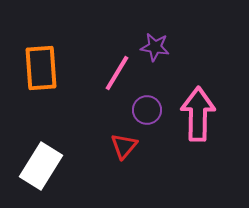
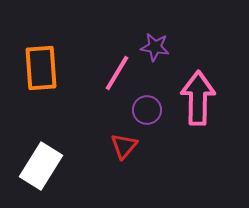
pink arrow: moved 16 px up
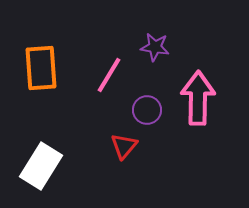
pink line: moved 8 px left, 2 px down
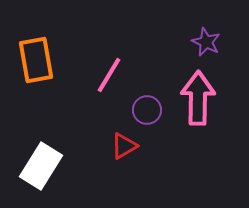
purple star: moved 51 px right, 5 px up; rotated 16 degrees clockwise
orange rectangle: moved 5 px left, 8 px up; rotated 6 degrees counterclockwise
red triangle: rotated 20 degrees clockwise
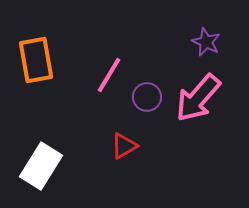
pink arrow: rotated 140 degrees counterclockwise
purple circle: moved 13 px up
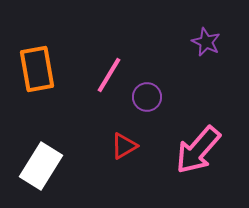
orange rectangle: moved 1 px right, 9 px down
pink arrow: moved 52 px down
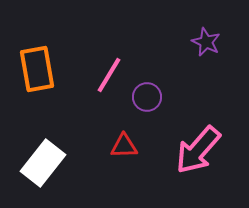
red triangle: rotated 28 degrees clockwise
white rectangle: moved 2 px right, 3 px up; rotated 6 degrees clockwise
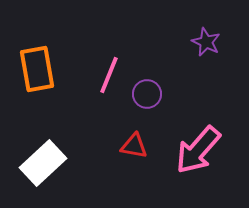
pink line: rotated 9 degrees counterclockwise
purple circle: moved 3 px up
red triangle: moved 10 px right; rotated 12 degrees clockwise
white rectangle: rotated 9 degrees clockwise
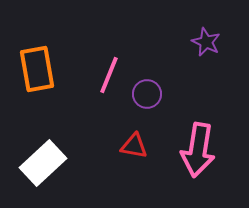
pink arrow: rotated 32 degrees counterclockwise
